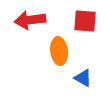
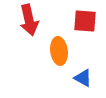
red arrow: moved 1 px left; rotated 96 degrees counterclockwise
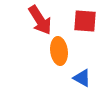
red arrow: moved 11 px right; rotated 20 degrees counterclockwise
blue triangle: moved 1 px left
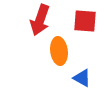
red arrow: rotated 52 degrees clockwise
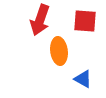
blue triangle: moved 1 px right, 1 px down
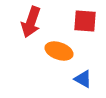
red arrow: moved 9 px left, 2 px down
orange ellipse: rotated 64 degrees counterclockwise
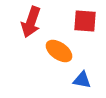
orange ellipse: rotated 16 degrees clockwise
blue triangle: moved 1 px left, 1 px down; rotated 18 degrees counterclockwise
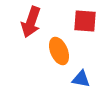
orange ellipse: rotated 32 degrees clockwise
blue triangle: moved 1 px left, 1 px up
